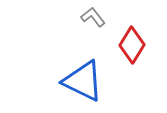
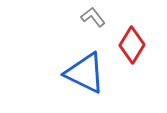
blue triangle: moved 2 px right, 8 px up
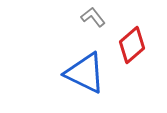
red diamond: rotated 18 degrees clockwise
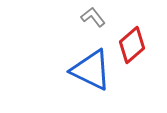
blue triangle: moved 6 px right, 3 px up
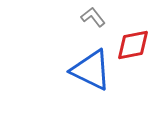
red diamond: moved 1 px right; rotated 30 degrees clockwise
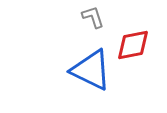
gray L-shape: rotated 20 degrees clockwise
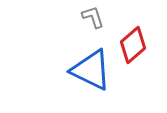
red diamond: rotated 30 degrees counterclockwise
